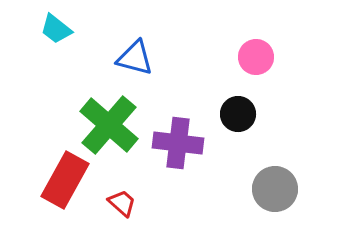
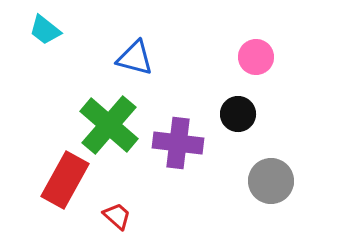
cyan trapezoid: moved 11 px left, 1 px down
gray circle: moved 4 px left, 8 px up
red trapezoid: moved 5 px left, 13 px down
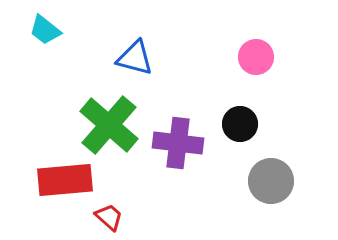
black circle: moved 2 px right, 10 px down
red rectangle: rotated 56 degrees clockwise
red trapezoid: moved 8 px left, 1 px down
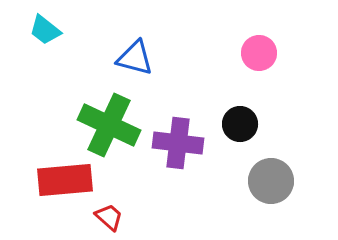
pink circle: moved 3 px right, 4 px up
green cross: rotated 16 degrees counterclockwise
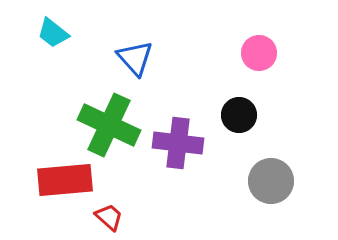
cyan trapezoid: moved 8 px right, 3 px down
blue triangle: rotated 33 degrees clockwise
black circle: moved 1 px left, 9 px up
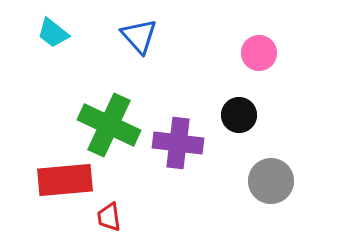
blue triangle: moved 4 px right, 22 px up
red trapezoid: rotated 140 degrees counterclockwise
